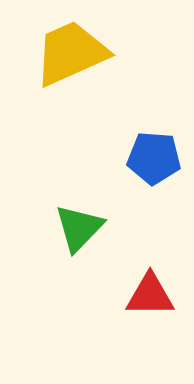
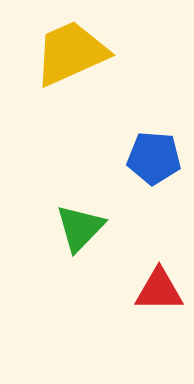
green triangle: moved 1 px right
red triangle: moved 9 px right, 5 px up
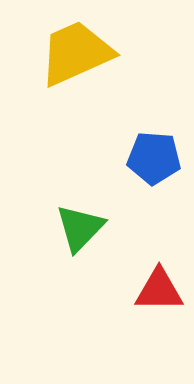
yellow trapezoid: moved 5 px right
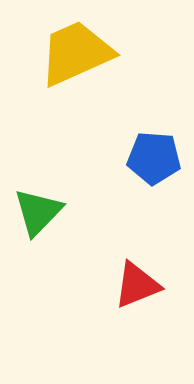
green triangle: moved 42 px left, 16 px up
red triangle: moved 22 px left, 5 px up; rotated 22 degrees counterclockwise
